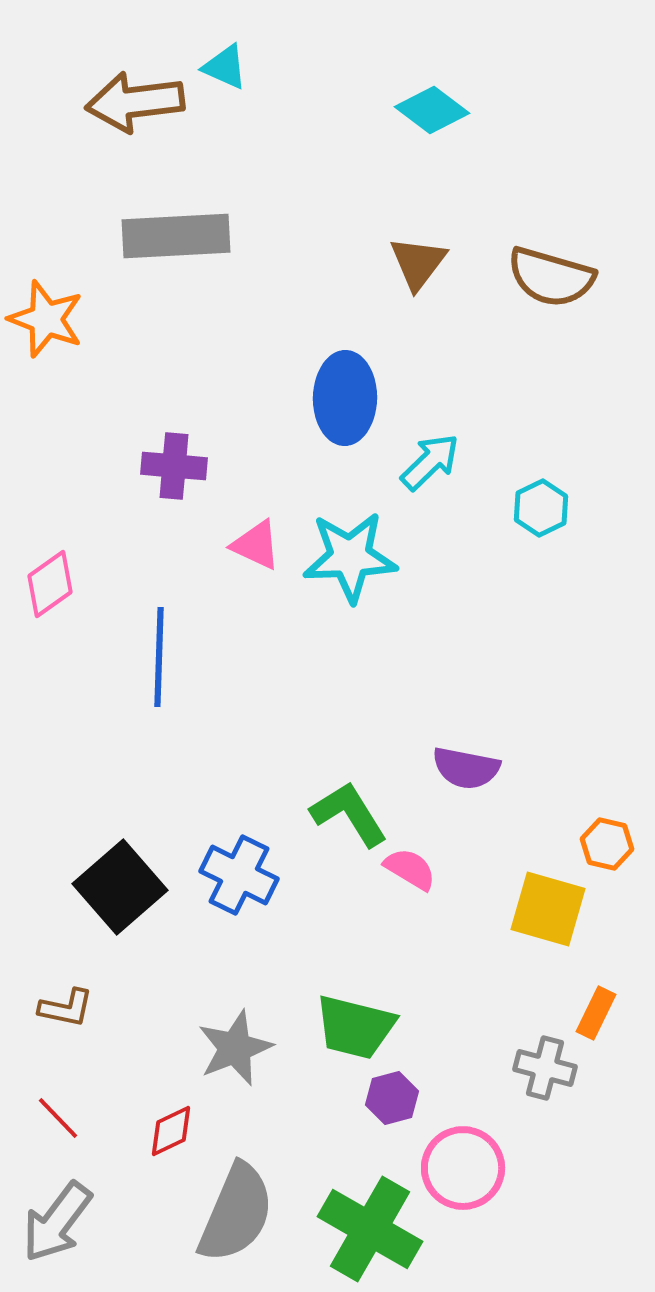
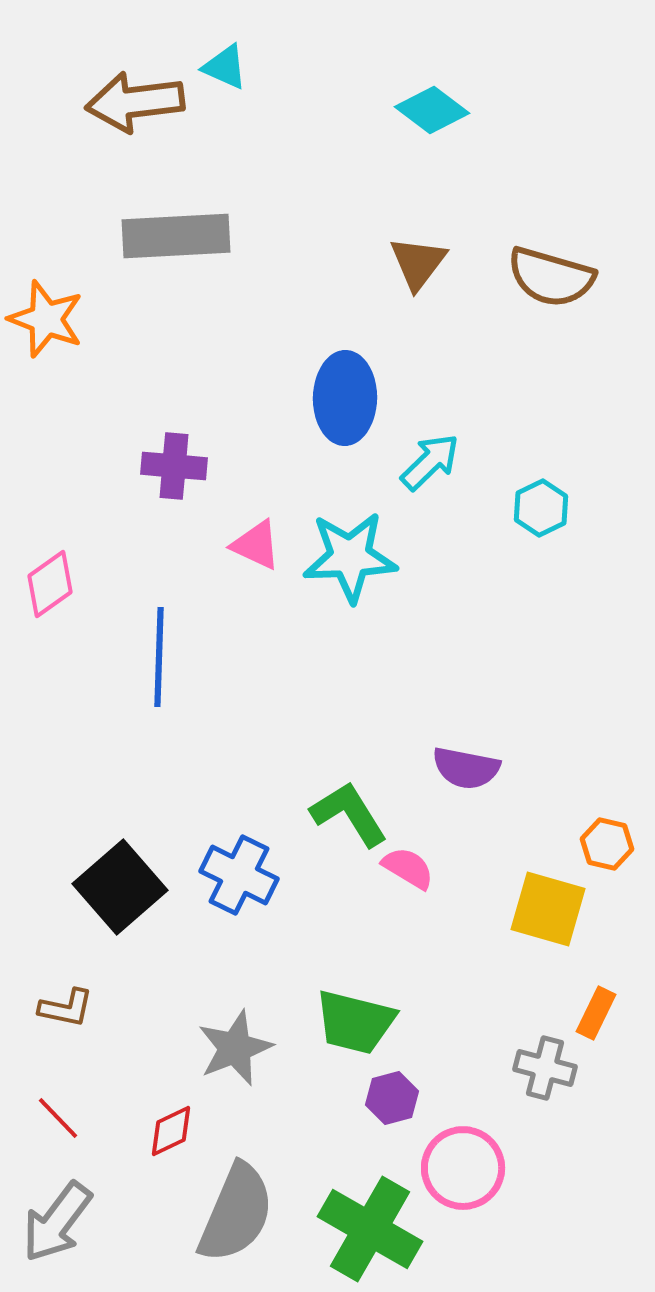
pink semicircle: moved 2 px left, 1 px up
green trapezoid: moved 5 px up
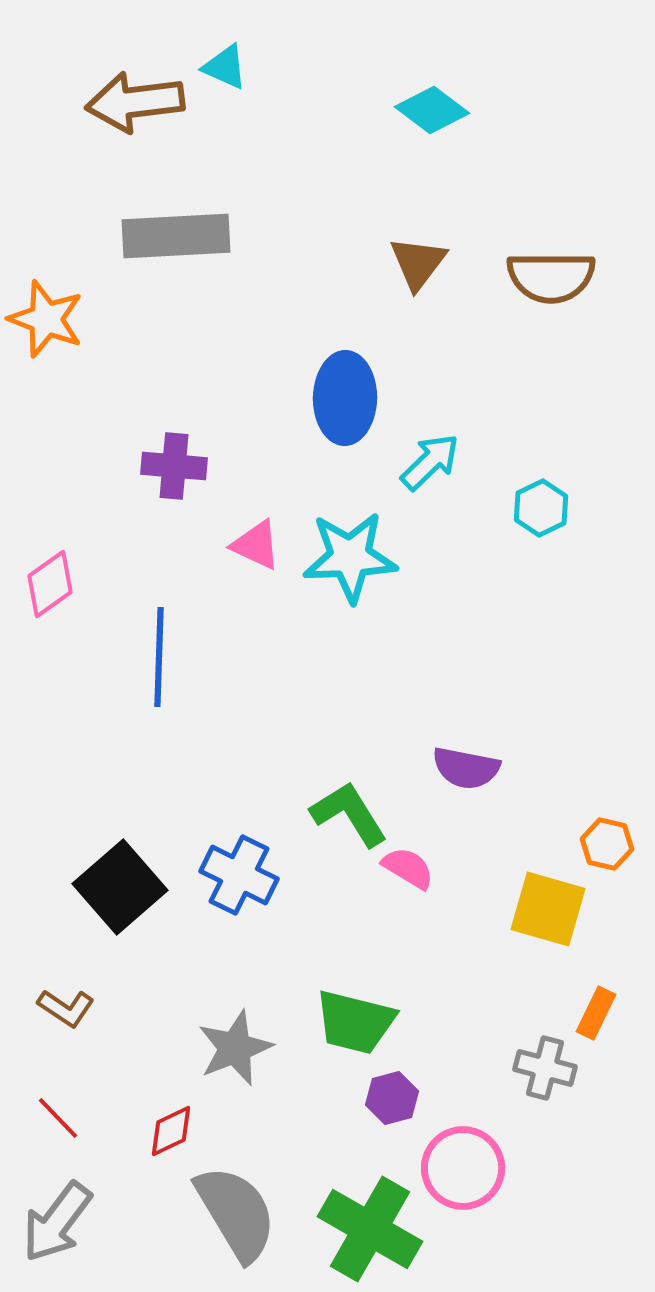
brown semicircle: rotated 16 degrees counterclockwise
brown L-shape: rotated 22 degrees clockwise
gray semicircle: rotated 54 degrees counterclockwise
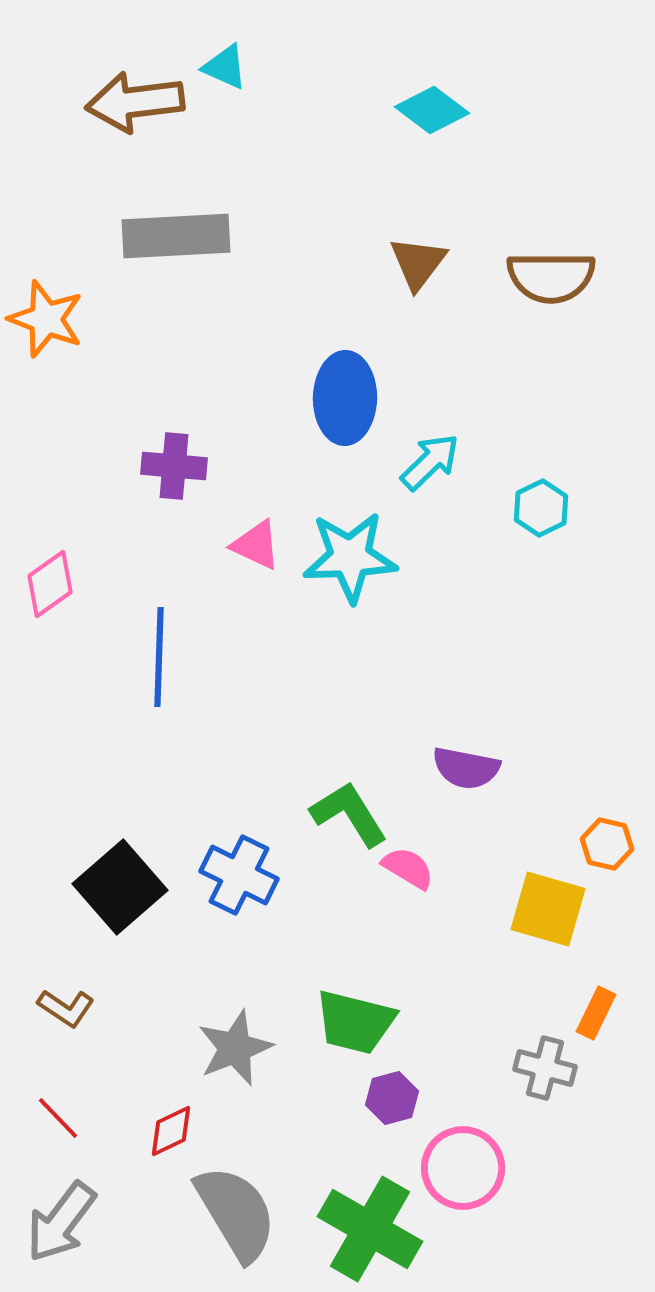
gray arrow: moved 4 px right
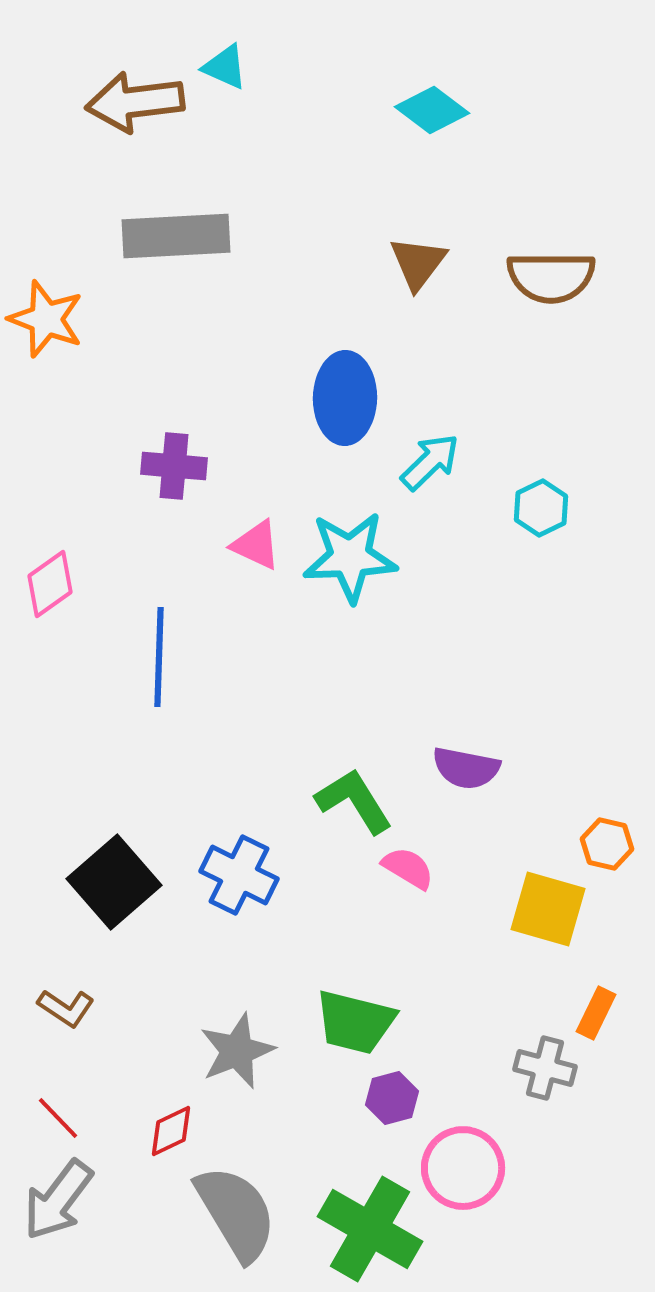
green L-shape: moved 5 px right, 13 px up
black square: moved 6 px left, 5 px up
gray star: moved 2 px right, 3 px down
gray arrow: moved 3 px left, 22 px up
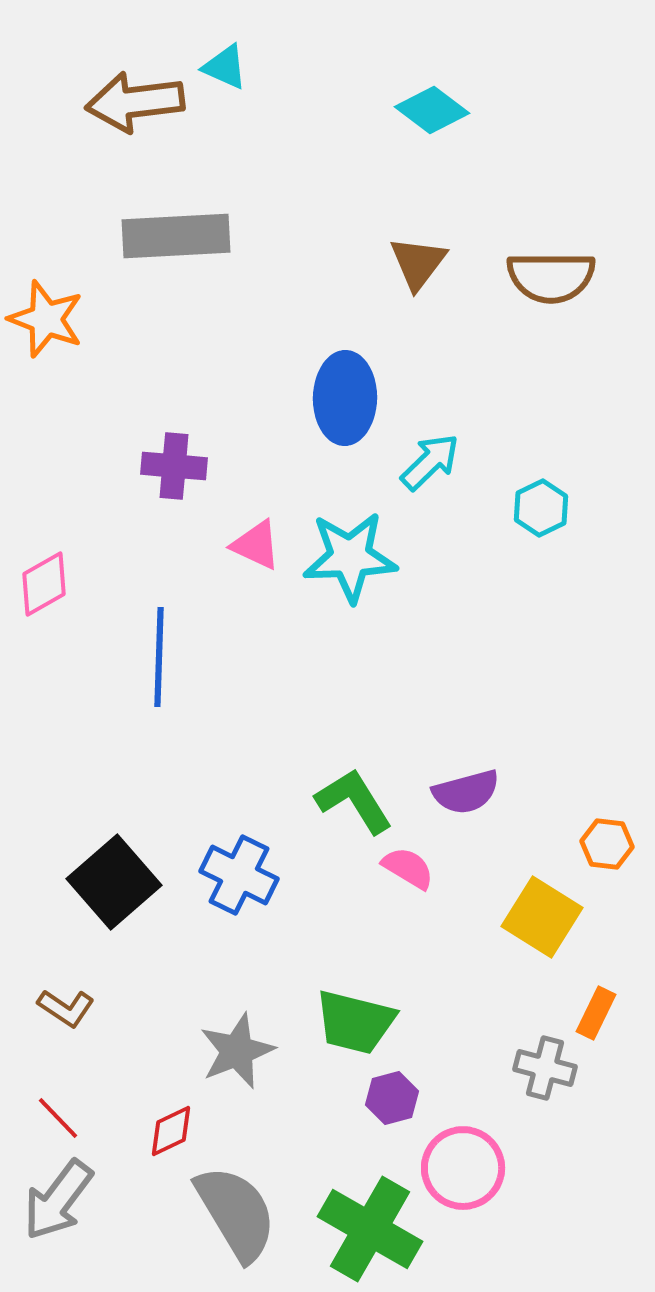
pink diamond: moved 6 px left; rotated 6 degrees clockwise
purple semicircle: moved 24 px down; rotated 26 degrees counterclockwise
orange hexagon: rotated 6 degrees counterclockwise
yellow square: moved 6 px left, 8 px down; rotated 16 degrees clockwise
